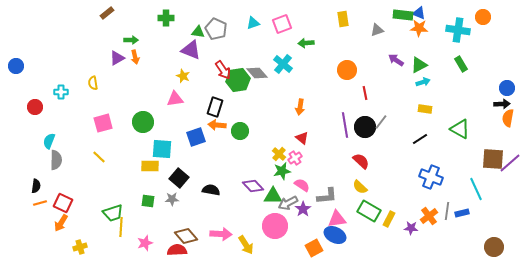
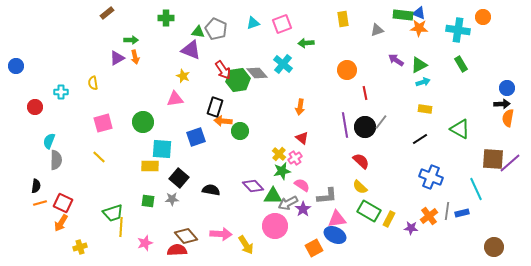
orange arrow at (217, 125): moved 6 px right, 4 px up
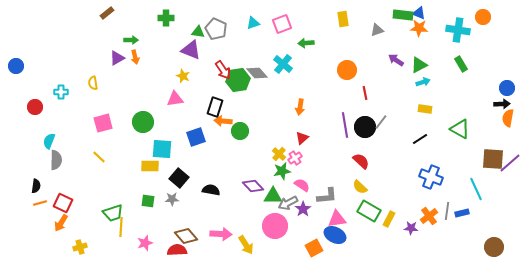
red triangle at (302, 138): rotated 40 degrees clockwise
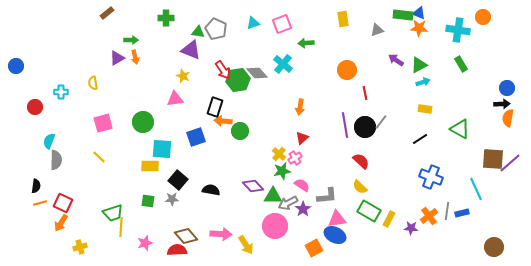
black square at (179, 178): moved 1 px left, 2 px down
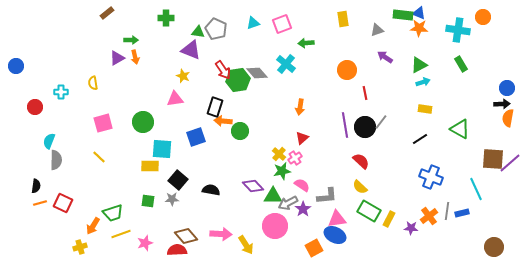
purple arrow at (396, 60): moved 11 px left, 3 px up
cyan cross at (283, 64): moved 3 px right
orange arrow at (61, 223): moved 32 px right, 3 px down
yellow line at (121, 227): moved 7 px down; rotated 66 degrees clockwise
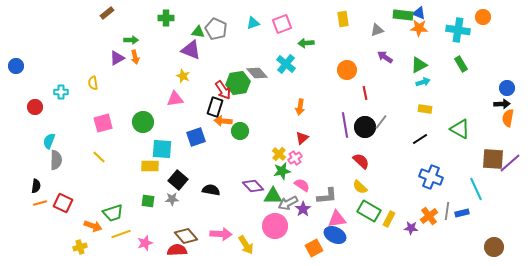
red arrow at (223, 70): moved 20 px down
green hexagon at (238, 80): moved 3 px down
orange arrow at (93, 226): rotated 102 degrees counterclockwise
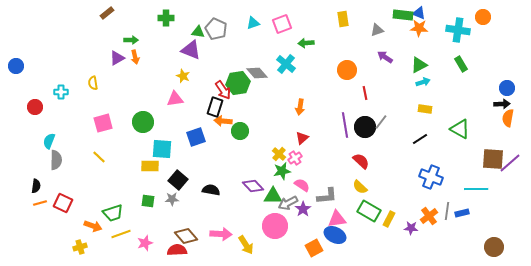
cyan line at (476, 189): rotated 65 degrees counterclockwise
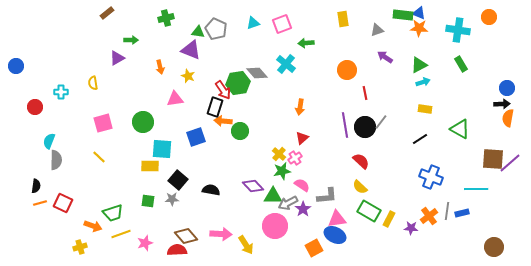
orange circle at (483, 17): moved 6 px right
green cross at (166, 18): rotated 14 degrees counterclockwise
orange arrow at (135, 57): moved 25 px right, 10 px down
yellow star at (183, 76): moved 5 px right
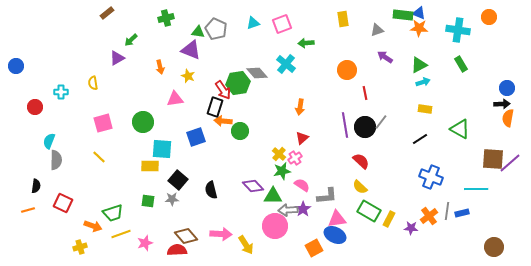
green arrow at (131, 40): rotated 136 degrees clockwise
black semicircle at (211, 190): rotated 114 degrees counterclockwise
orange line at (40, 203): moved 12 px left, 7 px down
gray arrow at (288, 203): moved 7 px down; rotated 24 degrees clockwise
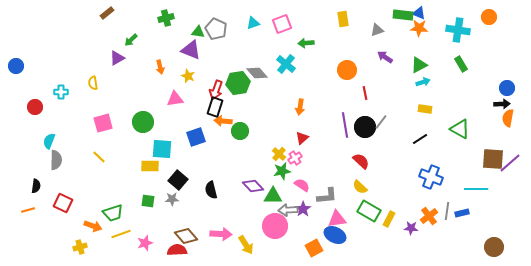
red arrow at (223, 90): moved 7 px left; rotated 54 degrees clockwise
